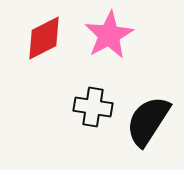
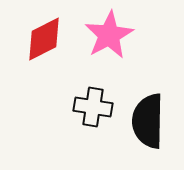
red diamond: moved 1 px down
black semicircle: rotated 32 degrees counterclockwise
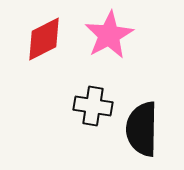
black cross: moved 1 px up
black semicircle: moved 6 px left, 8 px down
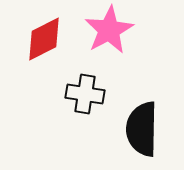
pink star: moved 5 px up
black cross: moved 8 px left, 12 px up
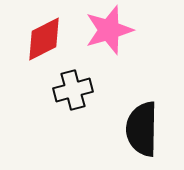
pink star: rotated 12 degrees clockwise
black cross: moved 12 px left, 4 px up; rotated 24 degrees counterclockwise
